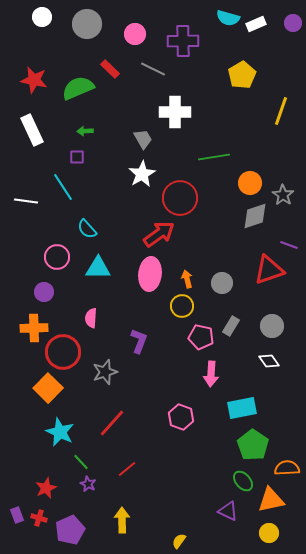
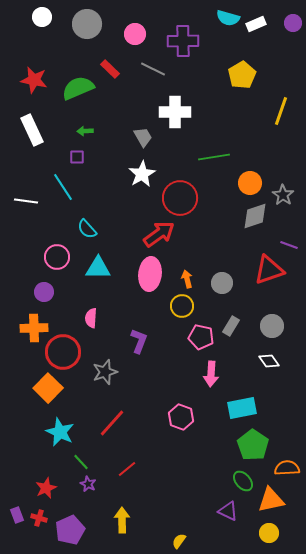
gray trapezoid at (143, 139): moved 2 px up
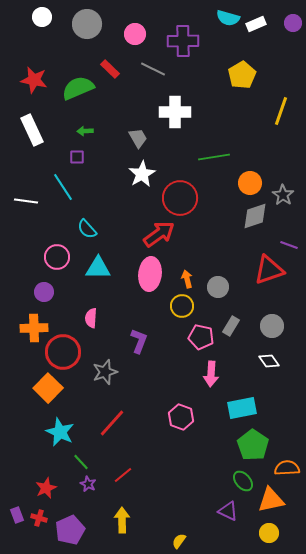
gray trapezoid at (143, 137): moved 5 px left, 1 px down
gray circle at (222, 283): moved 4 px left, 4 px down
red line at (127, 469): moved 4 px left, 6 px down
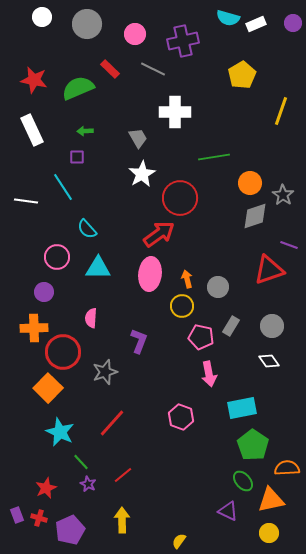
purple cross at (183, 41): rotated 12 degrees counterclockwise
pink arrow at (211, 374): moved 2 px left; rotated 15 degrees counterclockwise
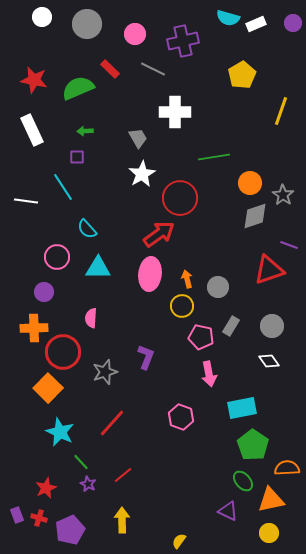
purple L-shape at (139, 341): moved 7 px right, 16 px down
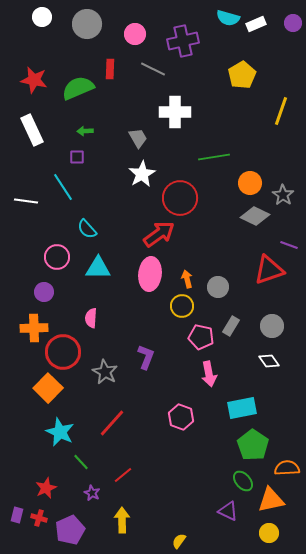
red rectangle at (110, 69): rotated 48 degrees clockwise
gray diamond at (255, 216): rotated 44 degrees clockwise
gray star at (105, 372): rotated 25 degrees counterclockwise
purple star at (88, 484): moved 4 px right, 9 px down
purple rectangle at (17, 515): rotated 35 degrees clockwise
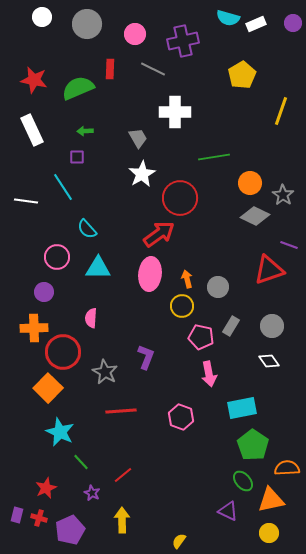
red line at (112, 423): moved 9 px right, 12 px up; rotated 44 degrees clockwise
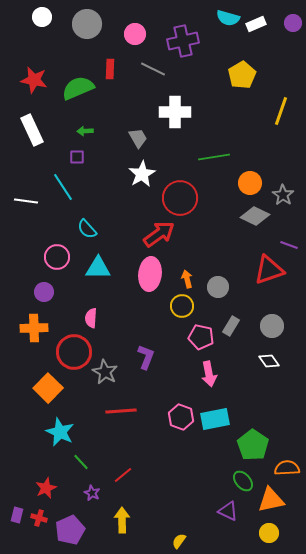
red circle at (63, 352): moved 11 px right
cyan rectangle at (242, 408): moved 27 px left, 11 px down
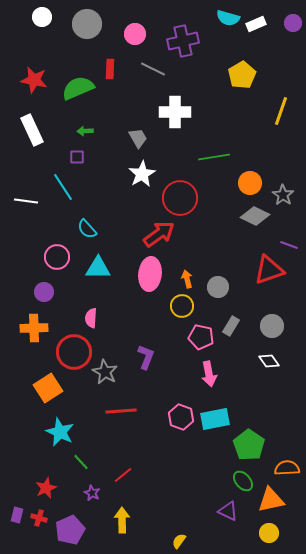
orange square at (48, 388): rotated 12 degrees clockwise
green pentagon at (253, 445): moved 4 px left
